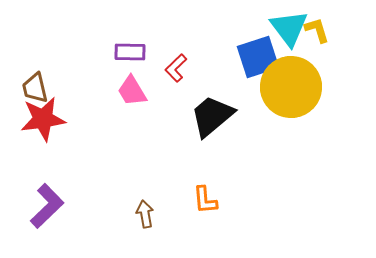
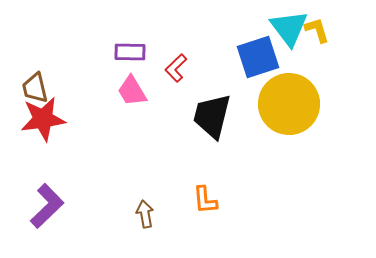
yellow circle: moved 2 px left, 17 px down
black trapezoid: rotated 36 degrees counterclockwise
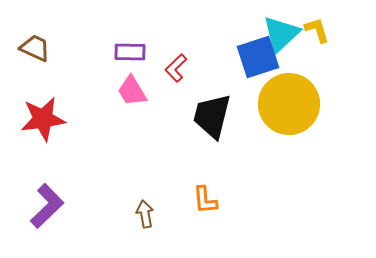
cyan triangle: moved 8 px left, 6 px down; rotated 24 degrees clockwise
brown trapezoid: moved 40 px up; rotated 128 degrees clockwise
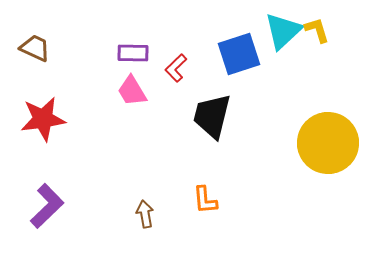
cyan triangle: moved 2 px right, 3 px up
purple rectangle: moved 3 px right, 1 px down
blue square: moved 19 px left, 3 px up
yellow circle: moved 39 px right, 39 px down
